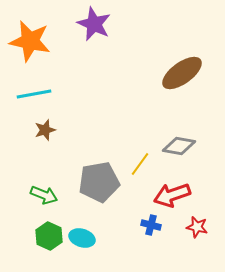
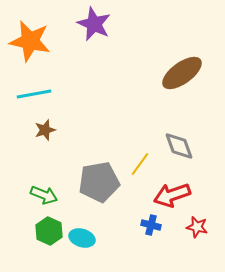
gray diamond: rotated 60 degrees clockwise
green hexagon: moved 5 px up
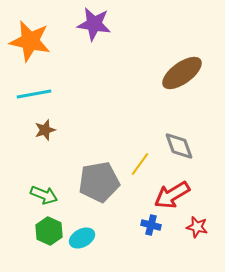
purple star: rotated 16 degrees counterclockwise
red arrow: rotated 12 degrees counterclockwise
cyan ellipse: rotated 45 degrees counterclockwise
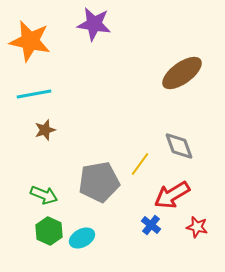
blue cross: rotated 24 degrees clockwise
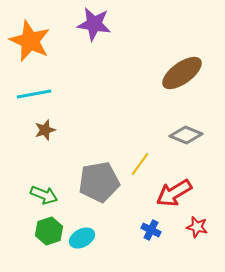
orange star: rotated 12 degrees clockwise
gray diamond: moved 7 px right, 11 px up; rotated 48 degrees counterclockwise
red arrow: moved 2 px right, 2 px up
blue cross: moved 5 px down; rotated 12 degrees counterclockwise
green hexagon: rotated 16 degrees clockwise
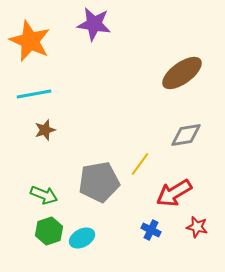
gray diamond: rotated 32 degrees counterclockwise
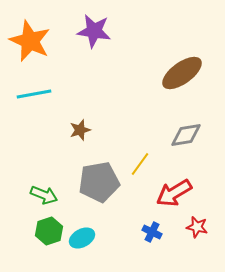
purple star: moved 7 px down
brown star: moved 35 px right
blue cross: moved 1 px right, 2 px down
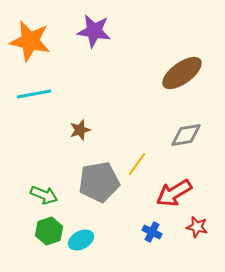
orange star: rotated 12 degrees counterclockwise
yellow line: moved 3 px left
cyan ellipse: moved 1 px left, 2 px down
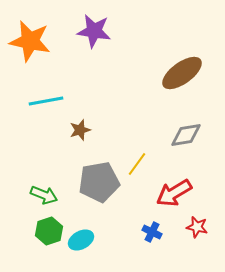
cyan line: moved 12 px right, 7 px down
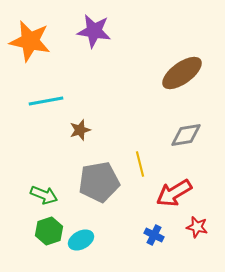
yellow line: moved 3 px right; rotated 50 degrees counterclockwise
blue cross: moved 2 px right, 3 px down
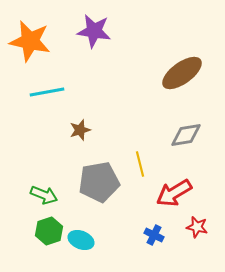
cyan line: moved 1 px right, 9 px up
cyan ellipse: rotated 50 degrees clockwise
